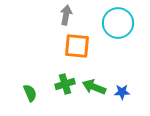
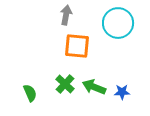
green cross: rotated 30 degrees counterclockwise
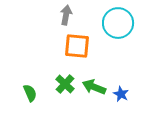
blue star: moved 1 px left, 2 px down; rotated 28 degrees clockwise
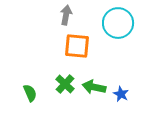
green arrow: rotated 10 degrees counterclockwise
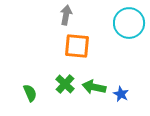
cyan circle: moved 11 px right
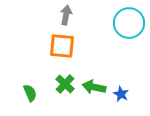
orange square: moved 15 px left
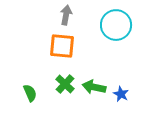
cyan circle: moved 13 px left, 2 px down
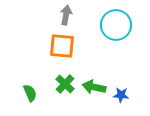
blue star: moved 1 px down; rotated 21 degrees counterclockwise
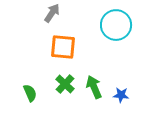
gray arrow: moved 14 px left, 2 px up; rotated 24 degrees clockwise
orange square: moved 1 px right, 1 px down
green arrow: rotated 55 degrees clockwise
